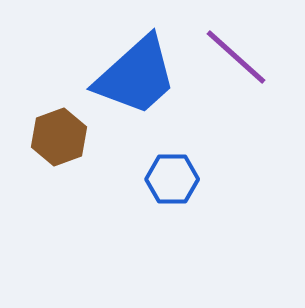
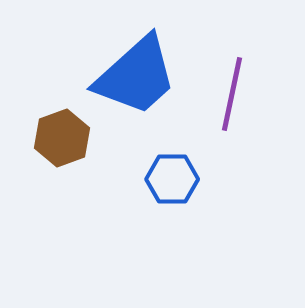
purple line: moved 4 px left, 37 px down; rotated 60 degrees clockwise
brown hexagon: moved 3 px right, 1 px down
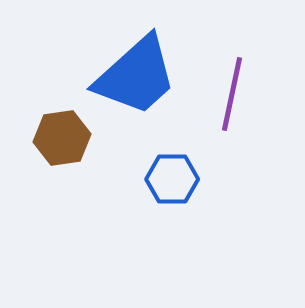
brown hexagon: rotated 12 degrees clockwise
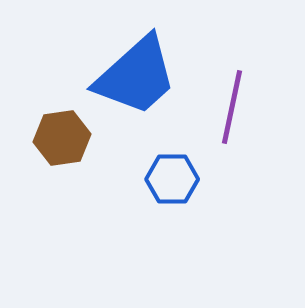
purple line: moved 13 px down
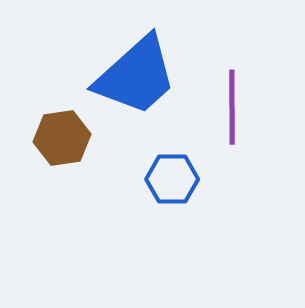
purple line: rotated 12 degrees counterclockwise
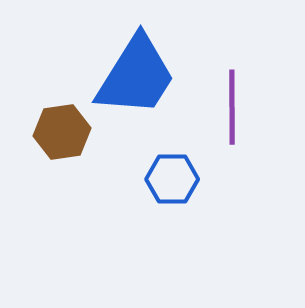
blue trapezoid: rotated 16 degrees counterclockwise
brown hexagon: moved 6 px up
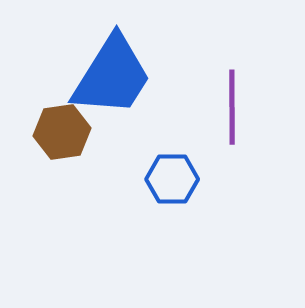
blue trapezoid: moved 24 px left
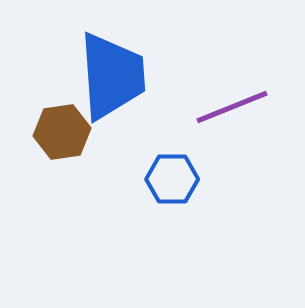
blue trapezoid: rotated 36 degrees counterclockwise
purple line: rotated 68 degrees clockwise
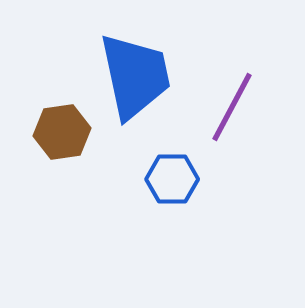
blue trapezoid: moved 23 px right; rotated 8 degrees counterclockwise
purple line: rotated 40 degrees counterclockwise
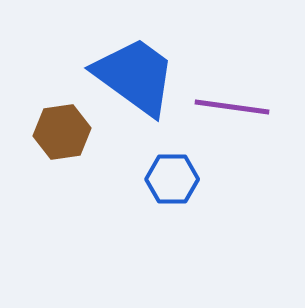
blue trapezoid: rotated 42 degrees counterclockwise
purple line: rotated 70 degrees clockwise
